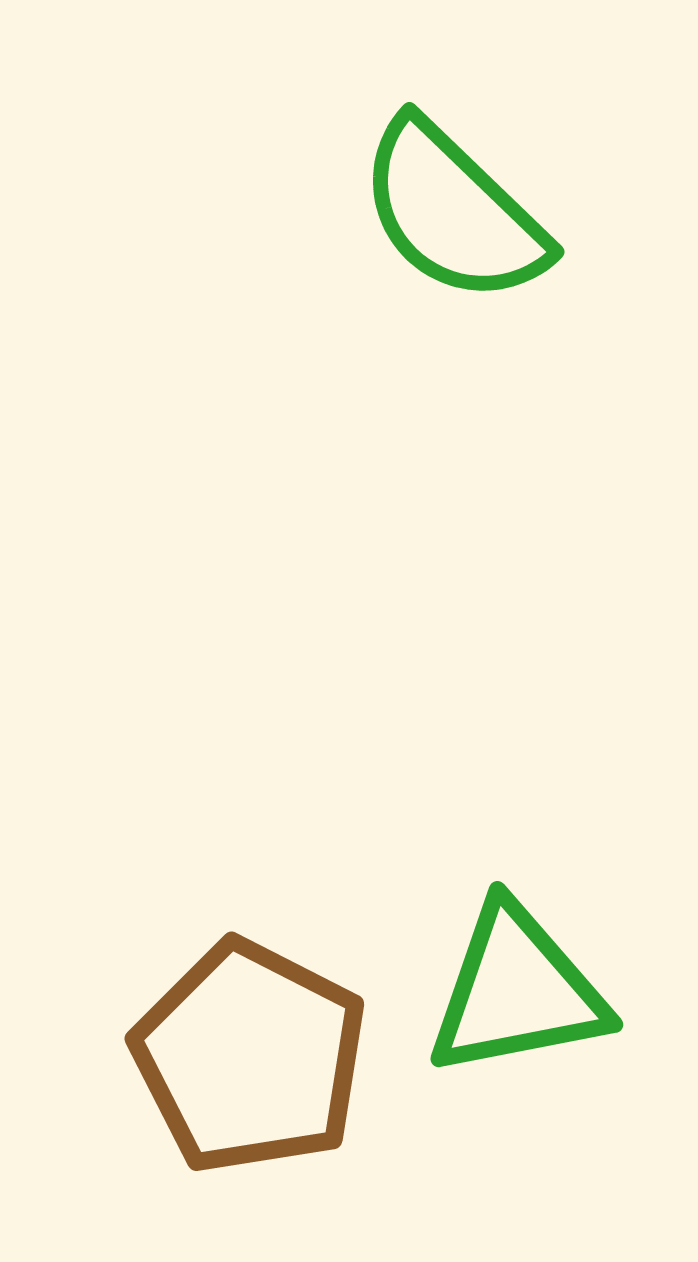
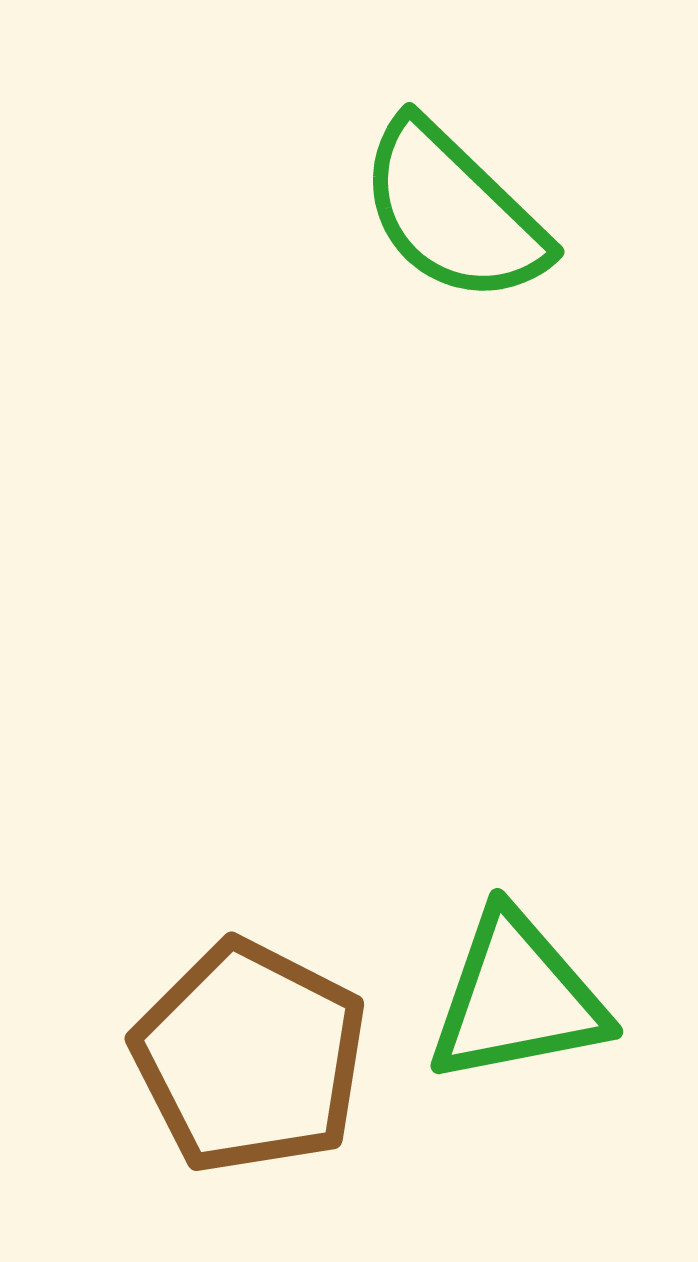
green triangle: moved 7 px down
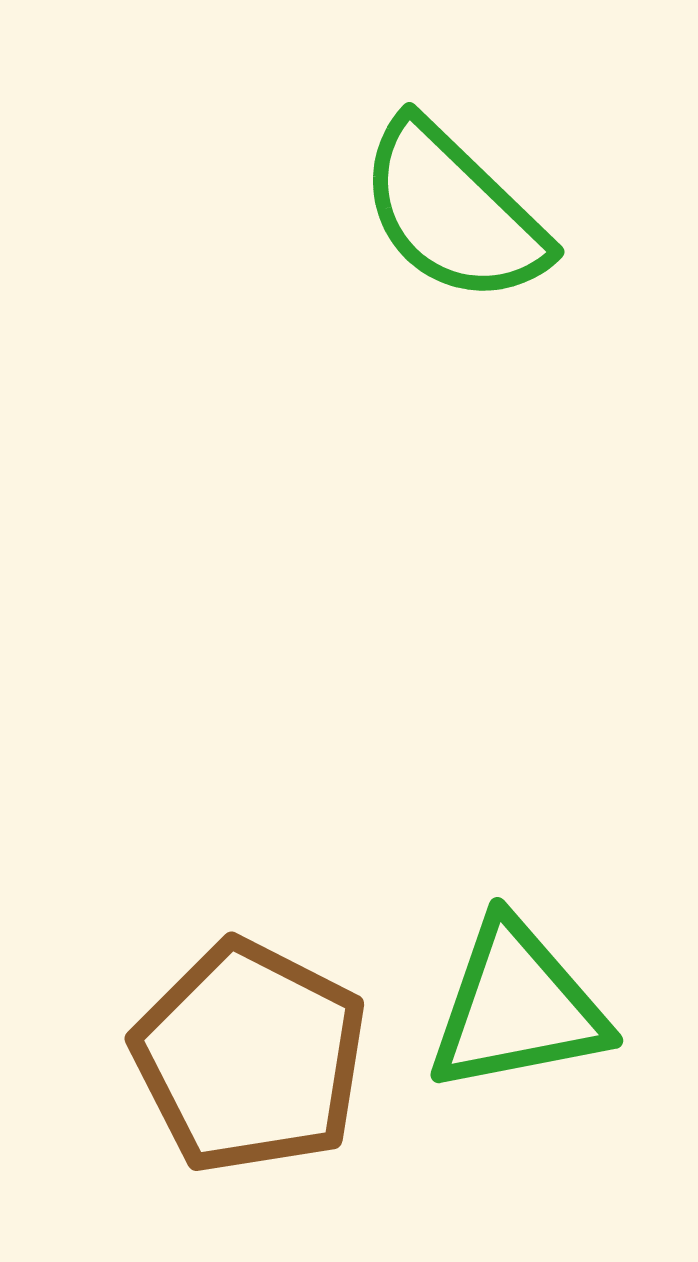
green triangle: moved 9 px down
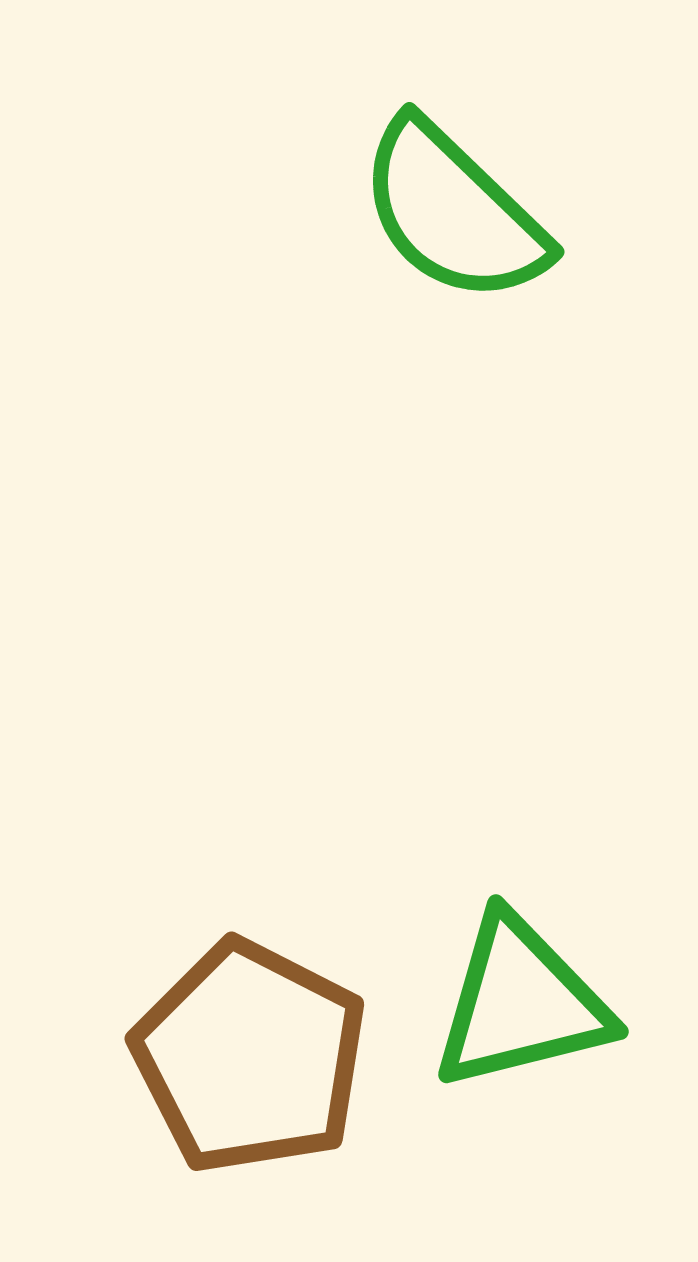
green triangle: moved 4 px right, 4 px up; rotated 3 degrees counterclockwise
